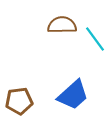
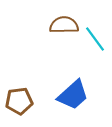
brown semicircle: moved 2 px right
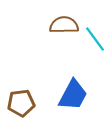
blue trapezoid: rotated 20 degrees counterclockwise
brown pentagon: moved 2 px right, 2 px down
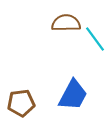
brown semicircle: moved 2 px right, 2 px up
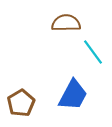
cyan line: moved 2 px left, 13 px down
brown pentagon: rotated 24 degrees counterclockwise
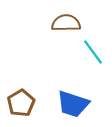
blue trapezoid: moved 9 px down; rotated 80 degrees clockwise
